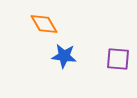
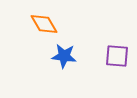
purple square: moved 1 px left, 3 px up
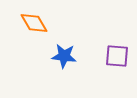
orange diamond: moved 10 px left, 1 px up
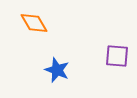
blue star: moved 7 px left, 14 px down; rotated 15 degrees clockwise
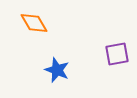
purple square: moved 2 px up; rotated 15 degrees counterclockwise
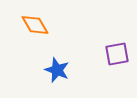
orange diamond: moved 1 px right, 2 px down
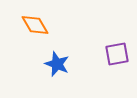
blue star: moved 6 px up
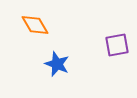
purple square: moved 9 px up
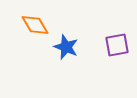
blue star: moved 9 px right, 17 px up
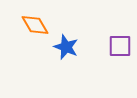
purple square: moved 3 px right, 1 px down; rotated 10 degrees clockwise
